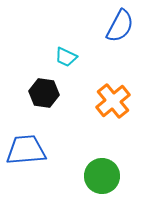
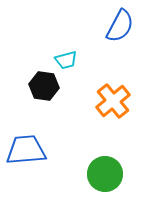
cyan trapezoid: moved 3 px down; rotated 40 degrees counterclockwise
black hexagon: moved 7 px up
green circle: moved 3 px right, 2 px up
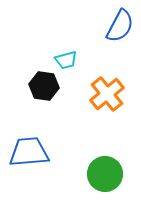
orange cross: moved 6 px left, 7 px up
blue trapezoid: moved 3 px right, 2 px down
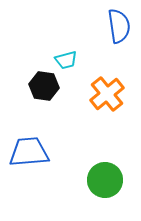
blue semicircle: moved 1 px left; rotated 36 degrees counterclockwise
green circle: moved 6 px down
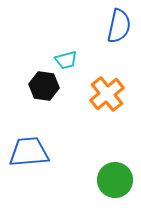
blue semicircle: rotated 20 degrees clockwise
green circle: moved 10 px right
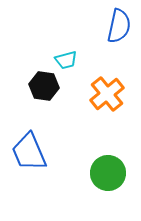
blue trapezoid: rotated 108 degrees counterclockwise
green circle: moved 7 px left, 7 px up
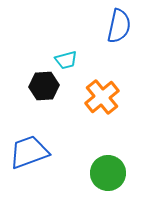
black hexagon: rotated 12 degrees counterclockwise
orange cross: moved 5 px left, 3 px down
blue trapezoid: rotated 93 degrees clockwise
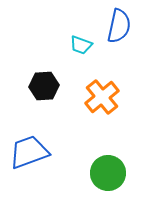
cyan trapezoid: moved 15 px right, 15 px up; rotated 35 degrees clockwise
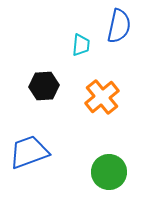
cyan trapezoid: rotated 105 degrees counterclockwise
green circle: moved 1 px right, 1 px up
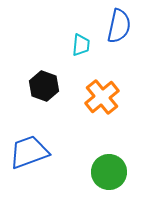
black hexagon: rotated 24 degrees clockwise
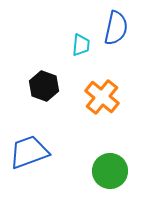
blue semicircle: moved 3 px left, 2 px down
orange cross: rotated 12 degrees counterclockwise
green circle: moved 1 px right, 1 px up
